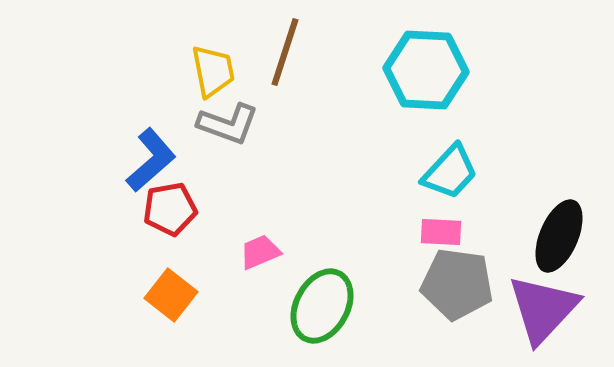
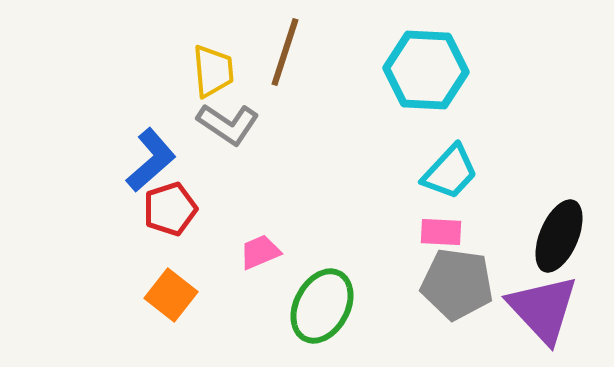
yellow trapezoid: rotated 6 degrees clockwise
gray L-shape: rotated 14 degrees clockwise
red pentagon: rotated 8 degrees counterclockwise
purple triangle: rotated 26 degrees counterclockwise
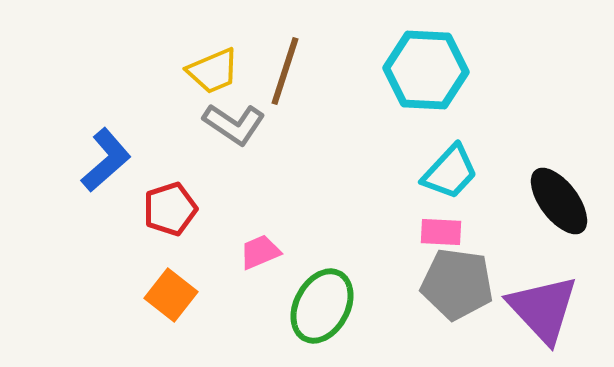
brown line: moved 19 px down
yellow trapezoid: rotated 72 degrees clockwise
gray L-shape: moved 6 px right
blue L-shape: moved 45 px left
black ellipse: moved 35 px up; rotated 60 degrees counterclockwise
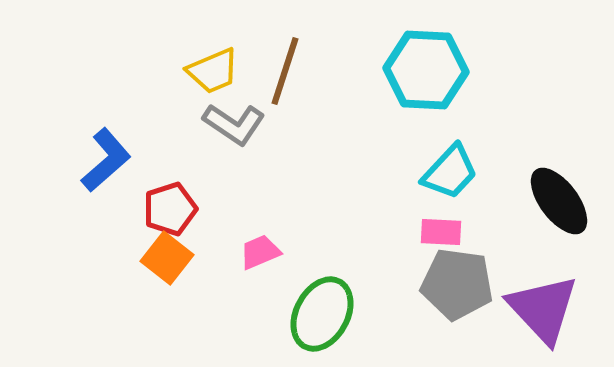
orange square: moved 4 px left, 37 px up
green ellipse: moved 8 px down
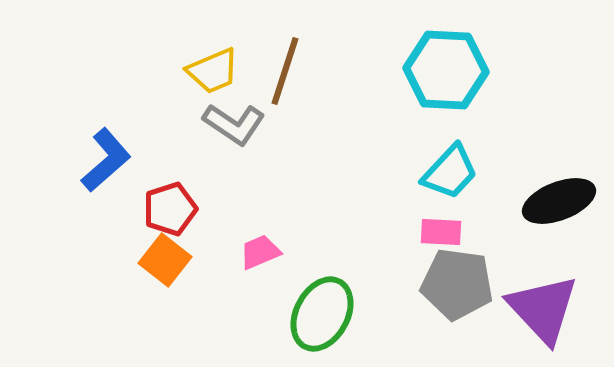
cyan hexagon: moved 20 px right
black ellipse: rotated 74 degrees counterclockwise
orange square: moved 2 px left, 2 px down
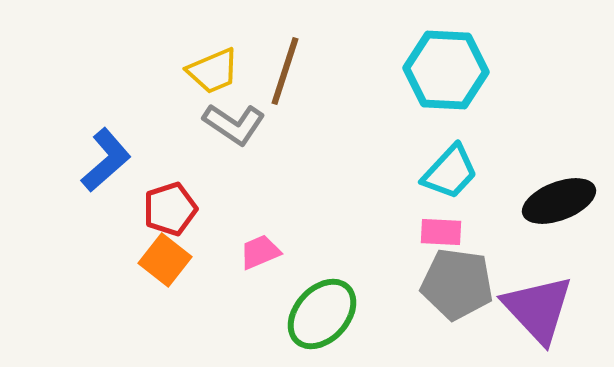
purple triangle: moved 5 px left
green ellipse: rotated 14 degrees clockwise
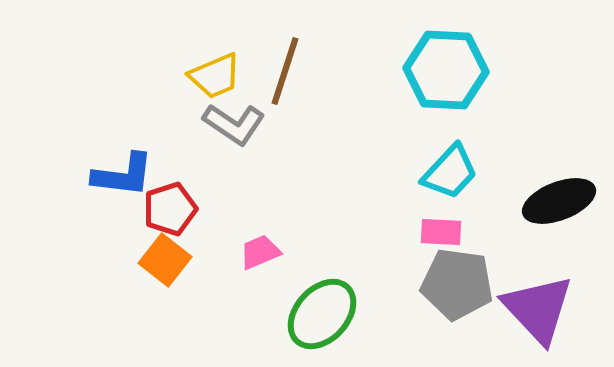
yellow trapezoid: moved 2 px right, 5 px down
blue L-shape: moved 17 px right, 15 px down; rotated 48 degrees clockwise
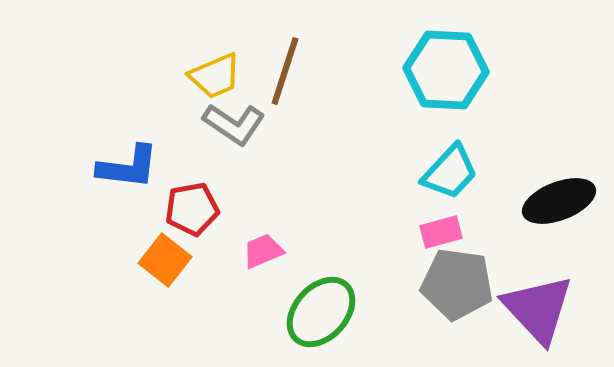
blue L-shape: moved 5 px right, 8 px up
red pentagon: moved 22 px right; rotated 8 degrees clockwise
pink rectangle: rotated 18 degrees counterclockwise
pink trapezoid: moved 3 px right, 1 px up
green ellipse: moved 1 px left, 2 px up
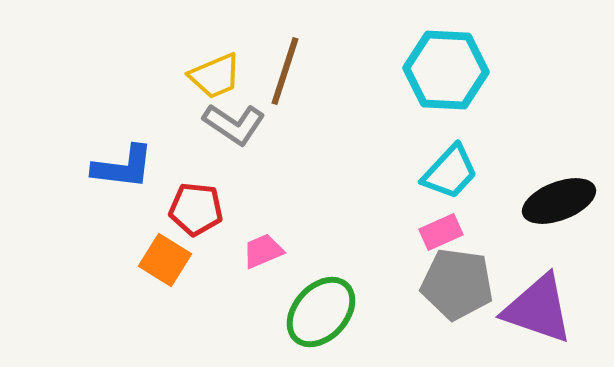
blue L-shape: moved 5 px left
red pentagon: moved 4 px right; rotated 16 degrees clockwise
pink rectangle: rotated 9 degrees counterclockwise
orange square: rotated 6 degrees counterclockwise
purple triangle: rotated 28 degrees counterclockwise
